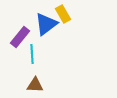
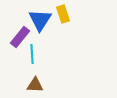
yellow rectangle: rotated 12 degrees clockwise
blue triangle: moved 6 px left, 4 px up; rotated 20 degrees counterclockwise
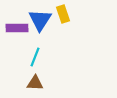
purple rectangle: moved 3 px left, 9 px up; rotated 50 degrees clockwise
cyan line: moved 3 px right, 3 px down; rotated 24 degrees clockwise
brown triangle: moved 2 px up
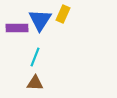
yellow rectangle: rotated 42 degrees clockwise
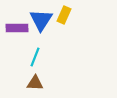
yellow rectangle: moved 1 px right, 1 px down
blue triangle: moved 1 px right
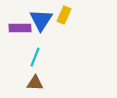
purple rectangle: moved 3 px right
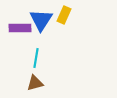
cyan line: moved 1 px right, 1 px down; rotated 12 degrees counterclockwise
brown triangle: rotated 18 degrees counterclockwise
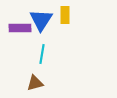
yellow rectangle: moved 1 px right; rotated 24 degrees counterclockwise
cyan line: moved 6 px right, 4 px up
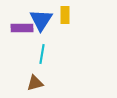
purple rectangle: moved 2 px right
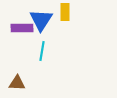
yellow rectangle: moved 3 px up
cyan line: moved 3 px up
brown triangle: moved 18 px left; rotated 18 degrees clockwise
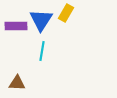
yellow rectangle: moved 1 px right, 1 px down; rotated 30 degrees clockwise
purple rectangle: moved 6 px left, 2 px up
